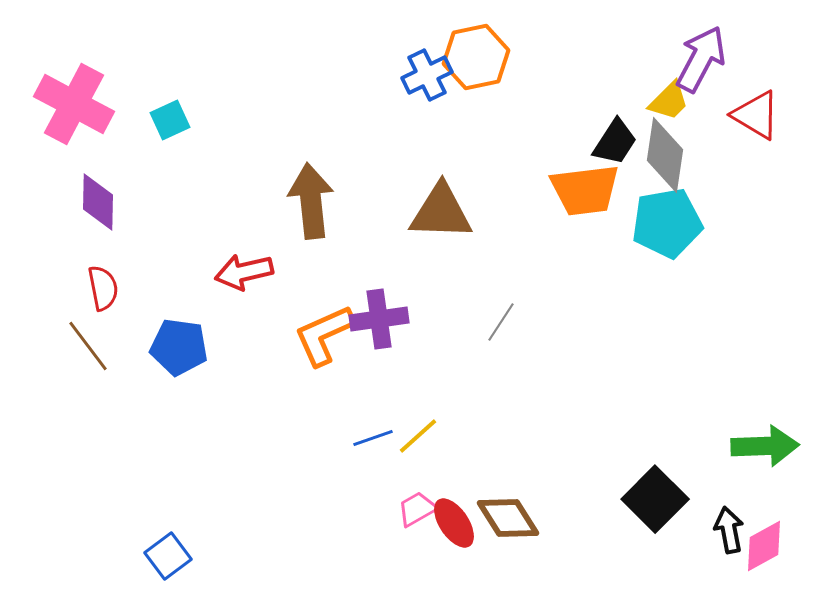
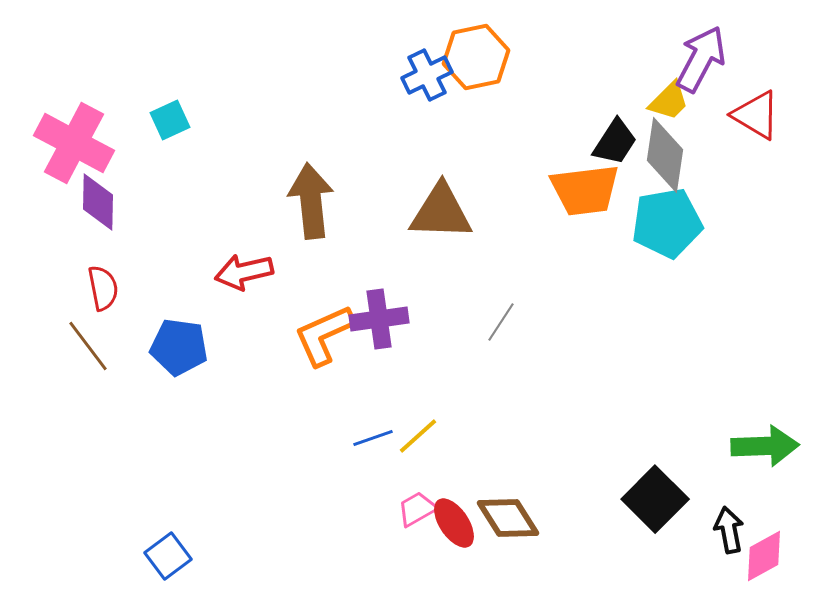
pink cross: moved 39 px down
pink diamond: moved 10 px down
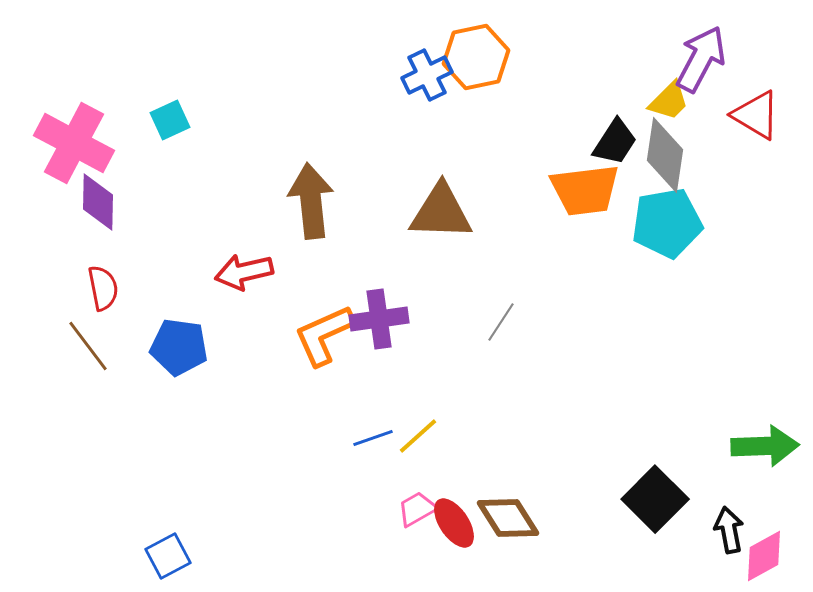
blue square: rotated 9 degrees clockwise
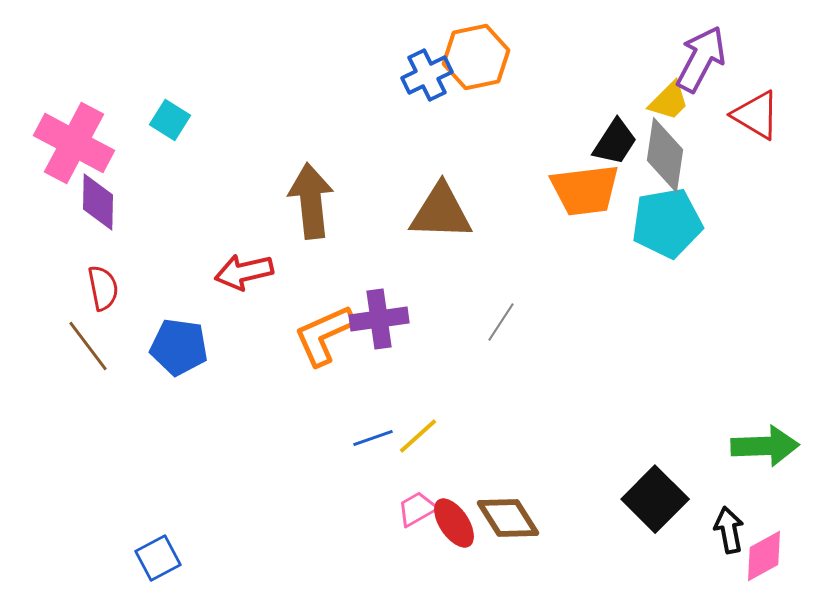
cyan square: rotated 33 degrees counterclockwise
blue square: moved 10 px left, 2 px down
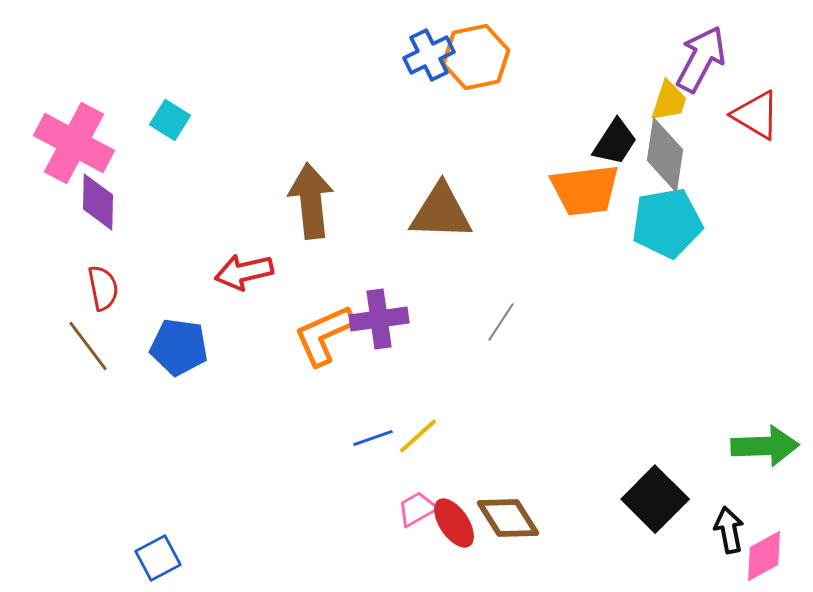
blue cross: moved 2 px right, 20 px up
yellow trapezoid: rotated 27 degrees counterclockwise
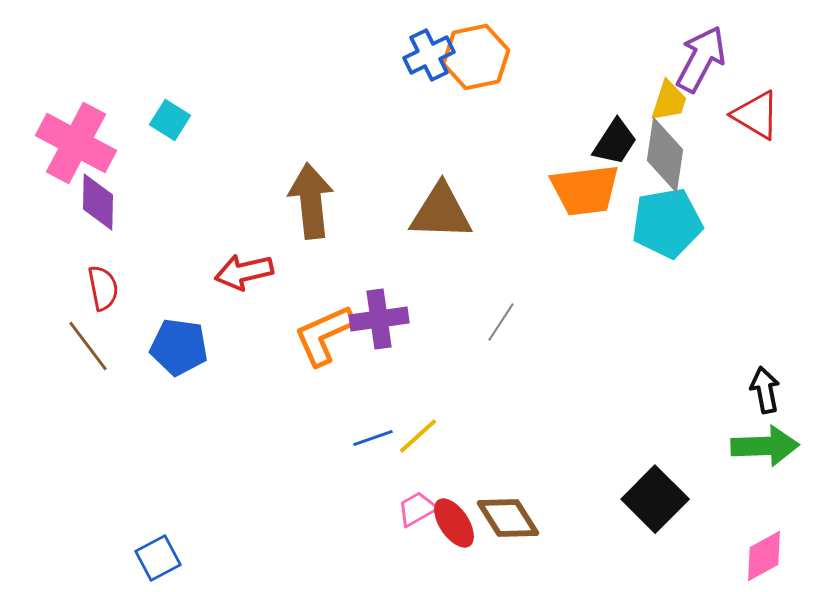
pink cross: moved 2 px right
black arrow: moved 36 px right, 140 px up
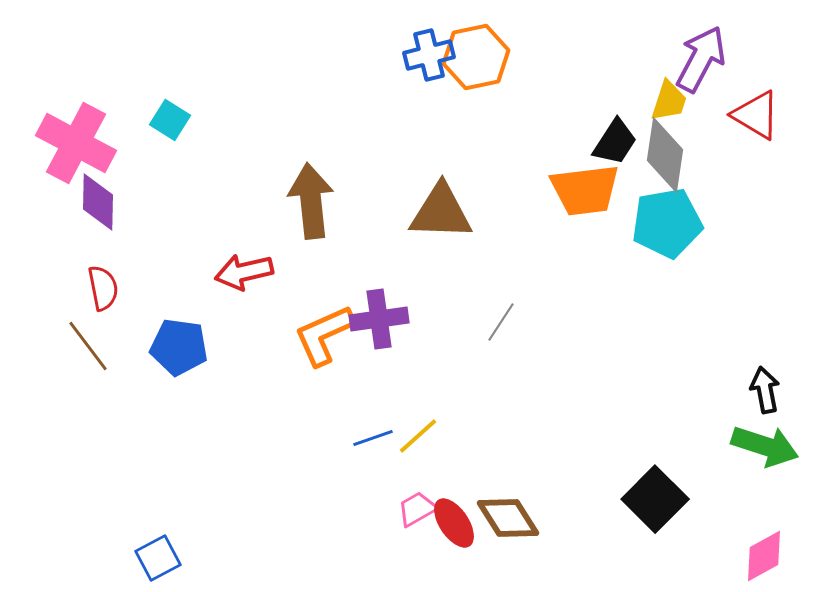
blue cross: rotated 12 degrees clockwise
green arrow: rotated 20 degrees clockwise
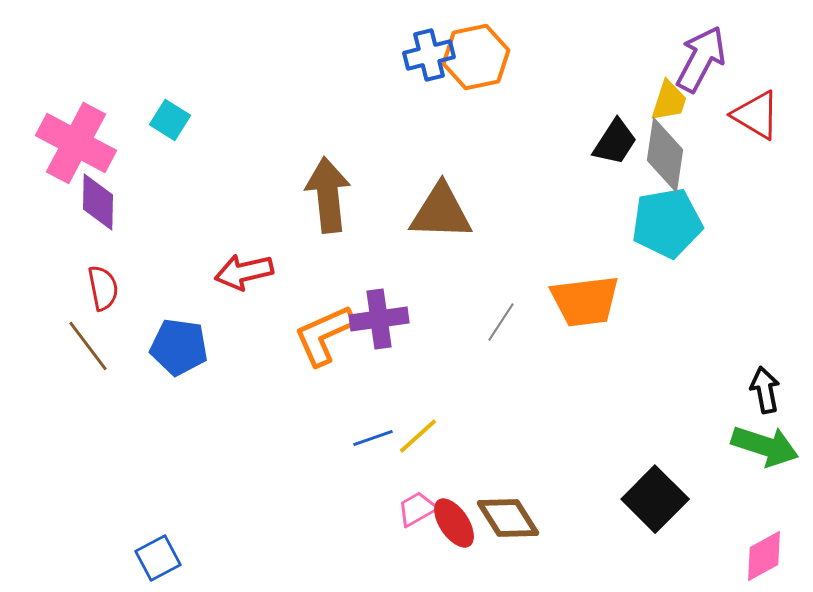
orange trapezoid: moved 111 px down
brown arrow: moved 17 px right, 6 px up
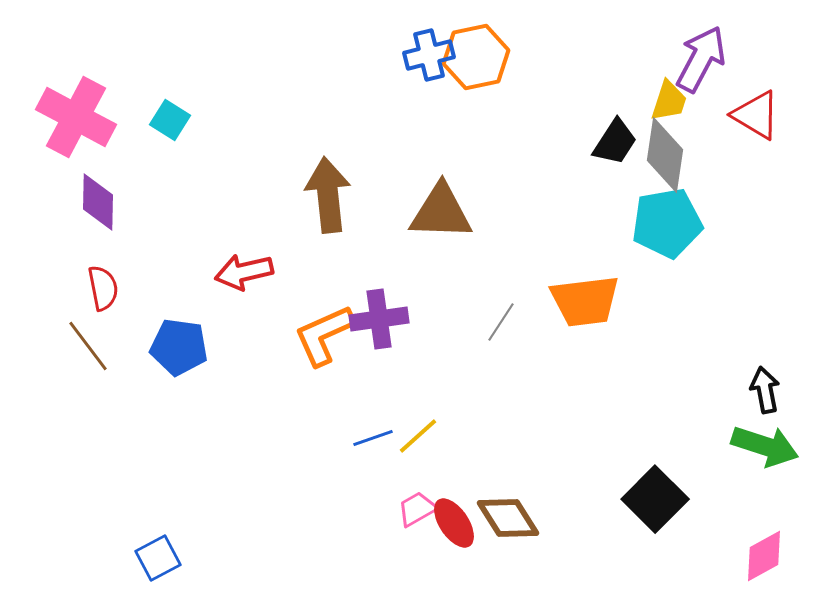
pink cross: moved 26 px up
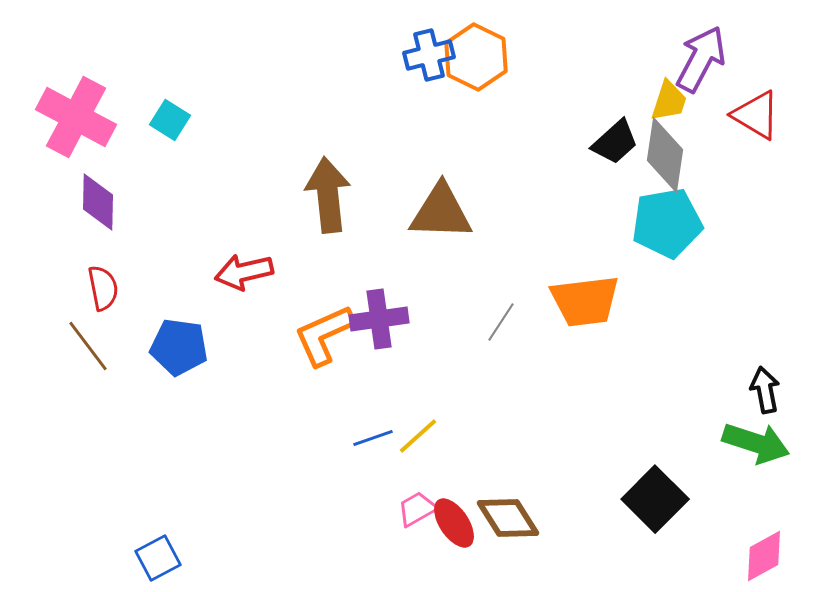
orange hexagon: rotated 22 degrees counterclockwise
black trapezoid: rotated 15 degrees clockwise
green arrow: moved 9 px left, 3 px up
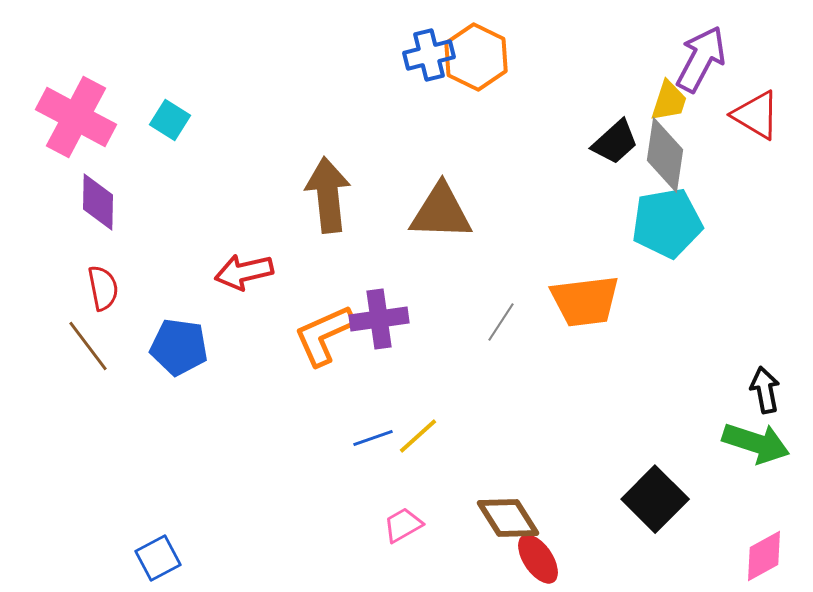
pink trapezoid: moved 14 px left, 16 px down
red ellipse: moved 84 px right, 36 px down
